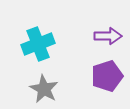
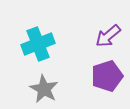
purple arrow: rotated 140 degrees clockwise
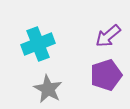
purple pentagon: moved 1 px left, 1 px up
gray star: moved 4 px right
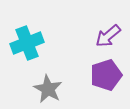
cyan cross: moved 11 px left, 1 px up
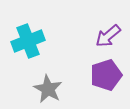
cyan cross: moved 1 px right, 2 px up
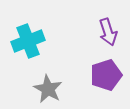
purple arrow: moved 4 px up; rotated 68 degrees counterclockwise
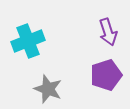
gray star: rotated 8 degrees counterclockwise
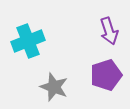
purple arrow: moved 1 px right, 1 px up
gray star: moved 6 px right, 2 px up
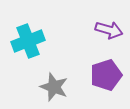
purple arrow: moved 1 px up; rotated 56 degrees counterclockwise
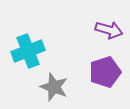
cyan cross: moved 10 px down
purple pentagon: moved 1 px left, 3 px up
